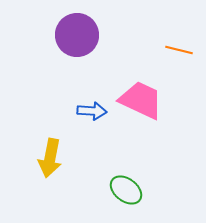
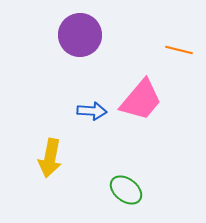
purple circle: moved 3 px right
pink trapezoid: rotated 105 degrees clockwise
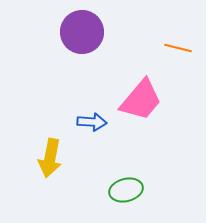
purple circle: moved 2 px right, 3 px up
orange line: moved 1 px left, 2 px up
blue arrow: moved 11 px down
green ellipse: rotated 52 degrees counterclockwise
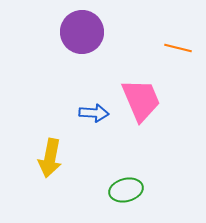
pink trapezoid: rotated 63 degrees counterclockwise
blue arrow: moved 2 px right, 9 px up
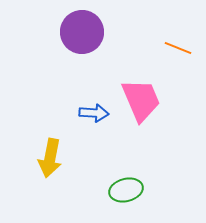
orange line: rotated 8 degrees clockwise
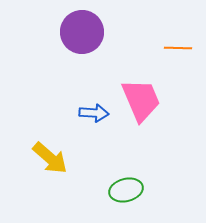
orange line: rotated 20 degrees counterclockwise
yellow arrow: rotated 60 degrees counterclockwise
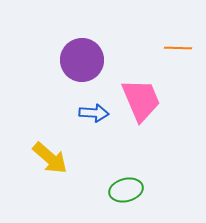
purple circle: moved 28 px down
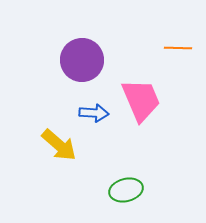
yellow arrow: moved 9 px right, 13 px up
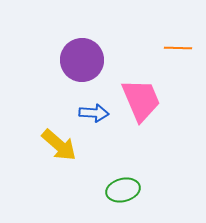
green ellipse: moved 3 px left
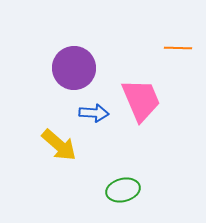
purple circle: moved 8 px left, 8 px down
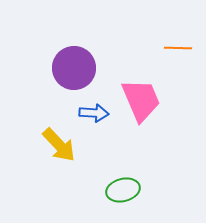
yellow arrow: rotated 6 degrees clockwise
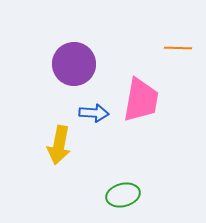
purple circle: moved 4 px up
pink trapezoid: rotated 33 degrees clockwise
yellow arrow: rotated 54 degrees clockwise
green ellipse: moved 5 px down
